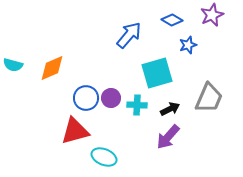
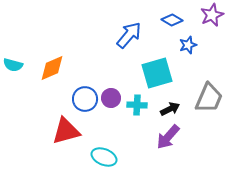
blue circle: moved 1 px left, 1 px down
red triangle: moved 9 px left
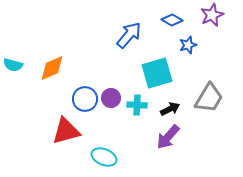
gray trapezoid: rotated 8 degrees clockwise
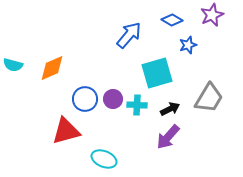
purple circle: moved 2 px right, 1 px down
cyan ellipse: moved 2 px down
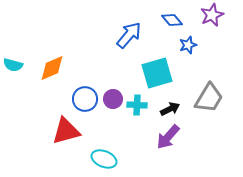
blue diamond: rotated 20 degrees clockwise
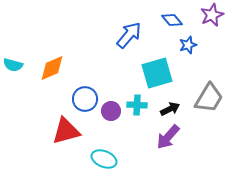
purple circle: moved 2 px left, 12 px down
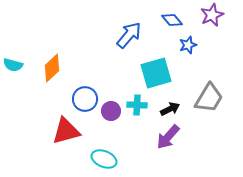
orange diamond: rotated 20 degrees counterclockwise
cyan square: moved 1 px left
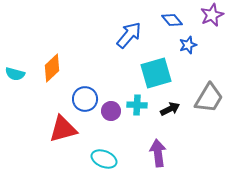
cyan semicircle: moved 2 px right, 9 px down
red triangle: moved 3 px left, 2 px up
purple arrow: moved 10 px left, 16 px down; rotated 132 degrees clockwise
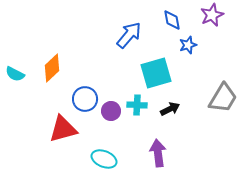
blue diamond: rotated 30 degrees clockwise
cyan semicircle: rotated 12 degrees clockwise
gray trapezoid: moved 14 px right
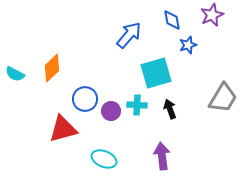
black arrow: rotated 84 degrees counterclockwise
purple arrow: moved 4 px right, 3 px down
